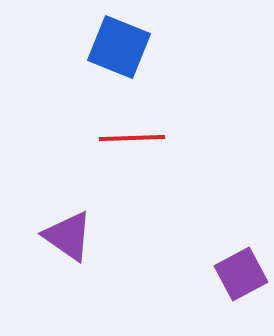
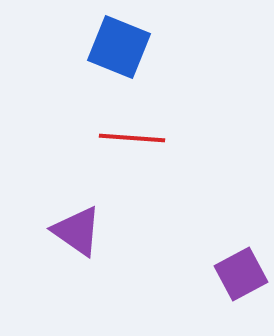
red line: rotated 6 degrees clockwise
purple triangle: moved 9 px right, 5 px up
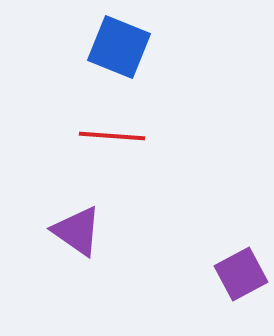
red line: moved 20 px left, 2 px up
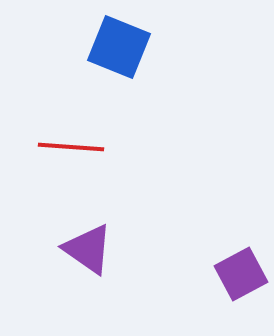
red line: moved 41 px left, 11 px down
purple triangle: moved 11 px right, 18 px down
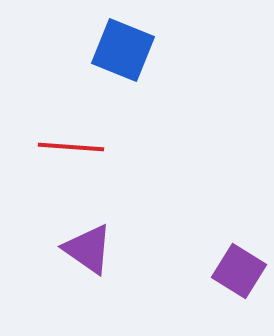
blue square: moved 4 px right, 3 px down
purple square: moved 2 px left, 3 px up; rotated 30 degrees counterclockwise
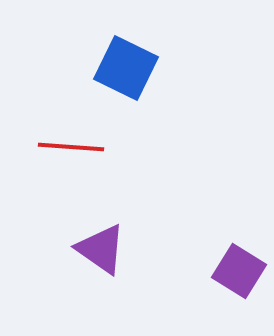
blue square: moved 3 px right, 18 px down; rotated 4 degrees clockwise
purple triangle: moved 13 px right
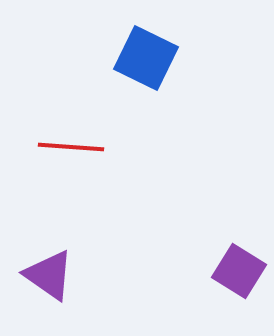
blue square: moved 20 px right, 10 px up
purple triangle: moved 52 px left, 26 px down
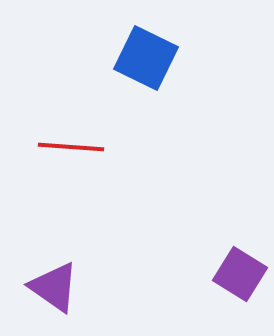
purple square: moved 1 px right, 3 px down
purple triangle: moved 5 px right, 12 px down
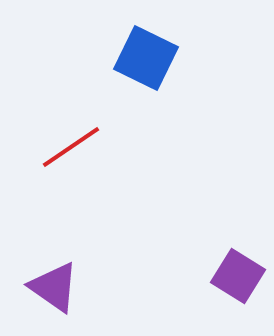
red line: rotated 38 degrees counterclockwise
purple square: moved 2 px left, 2 px down
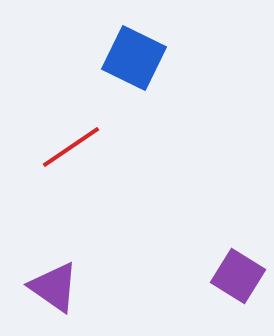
blue square: moved 12 px left
